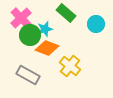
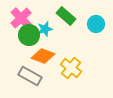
green rectangle: moved 3 px down
green circle: moved 1 px left
orange diamond: moved 4 px left, 8 px down
yellow cross: moved 1 px right, 2 px down
gray rectangle: moved 2 px right, 1 px down
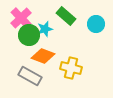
yellow cross: rotated 25 degrees counterclockwise
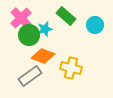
cyan circle: moved 1 px left, 1 px down
gray rectangle: rotated 65 degrees counterclockwise
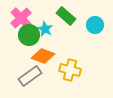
cyan star: rotated 28 degrees counterclockwise
yellow cross: moved 1 px left, 2 px down
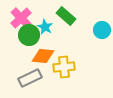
cyan circle: moved 7 px right, 5 px down
cyan star: moved 2 px up
orange diamond: rotated 15 degrees counterclockwise
yellow cross: moved 6 px left, 3 px up; rotated 20 degrees counterclockwise
gray rectangle: moved 2 px down; rotated 10 degrees clockwise
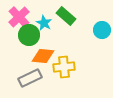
pink cross: moved 2 px left, 1 px up
cyan star: moved 1 px left, 4 px up
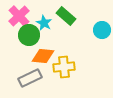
pink cross: moved 1 px up
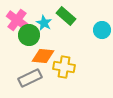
pink cross: moved 2 px left, 4 px down; rotated 10 degrees counterclockwise
yellow cross: rotated 15 degrees clockwise
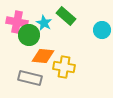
pink cross: moved 2 px down; rotated 25 degrees counterclockwise
gray rectangle: rotated 40 degrees clockwise
